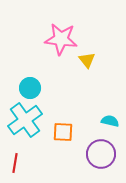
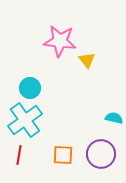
pink star: moved 1 px left, 2 px down
cyan semicircle: moved 4 px right, 3 px up
orange square: moved 23 px down
red line: moved 4 px right, 8 px up
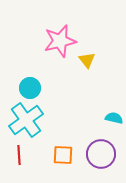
pink star: rotated 20 degrees counterclockwise
cyan cross: moved 1 px right
red line: rotated 12 degrees counterclockwise
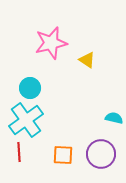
pink star: moved 9 px left, 2 px down
yellow triangle: rotated 18 degrees counterclockwise
red line: moved 3 px up
